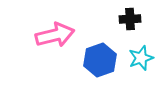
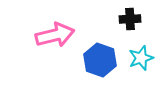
blue hexagon: rotated 20 degrees counterclockwise
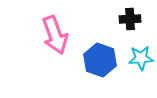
pink arrow: rotated 84 degrees clockwise
cyan star: rotated 15 degrees clockwise
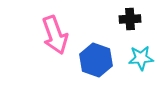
blue hexagon: moved 4 px left
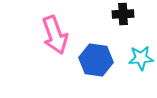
black cross: moved 7 px left, 5 px up
blue hexagon: rotated 12 degrees counterclockwise
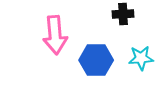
pink arrow: rotated 15 degrees clockwise
blue hexagon: rotated 8 degrees counterclockwise
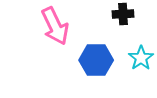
pink arrow: moved 9 px up; rotated 21 degrees counterclockwise
cyan star: rotated 30 degrees counterclockwise
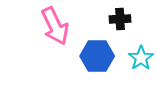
black cross: moved 3 px left, 5 px down
blue hexagon: moved 1 px right, 4 px up
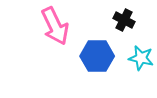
black cross: moved 4 px right, 1 px down; rotated 30 degrees clockwise
cyan star: rotated 25 degrees counterclockwise
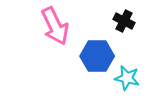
black cross: moved 1 px down
cyan star: moved 14 px left, 20 px down
